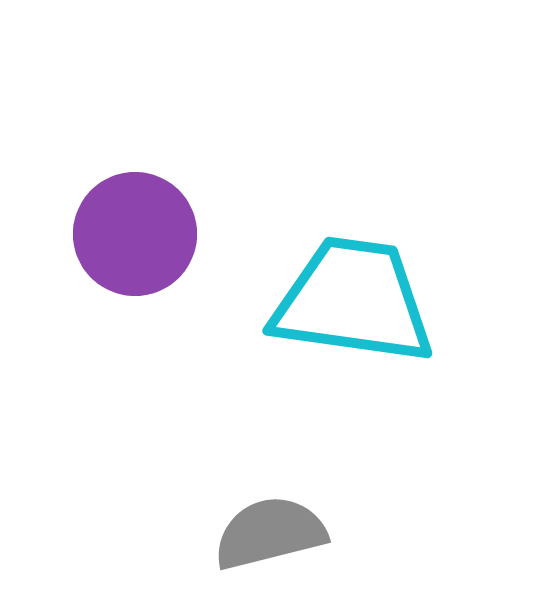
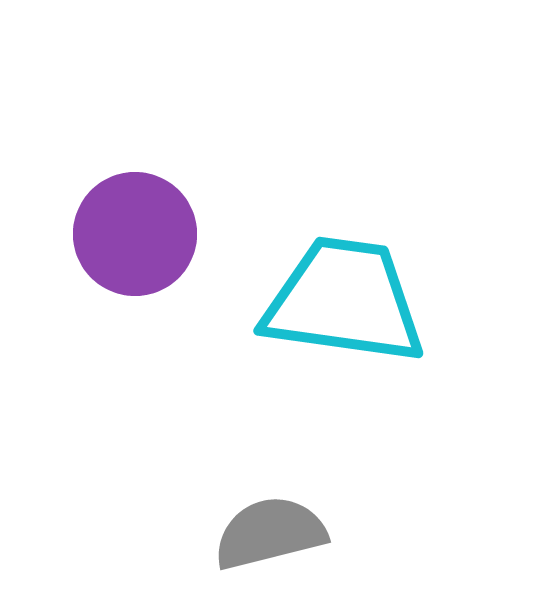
cyan trapezoid: moved 9 px left
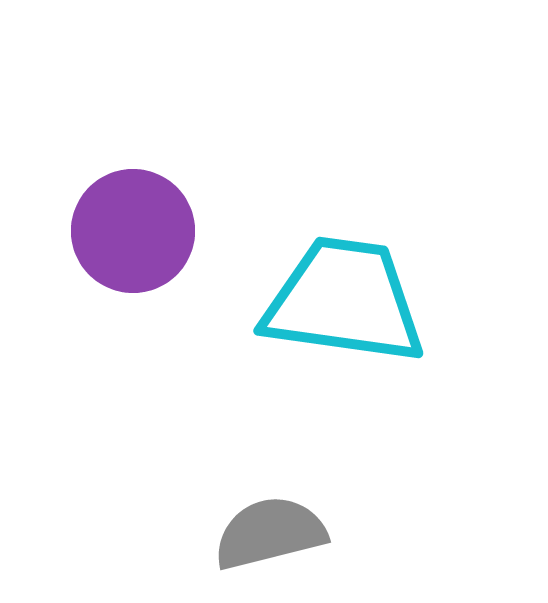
purple circle: moved 2 px left, 3 px up
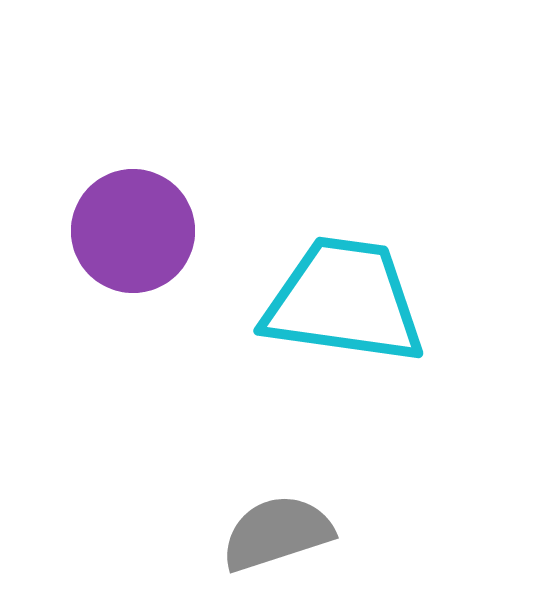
gray semicircle: moved 7 px right; rotated 4 degrees counterclockwise
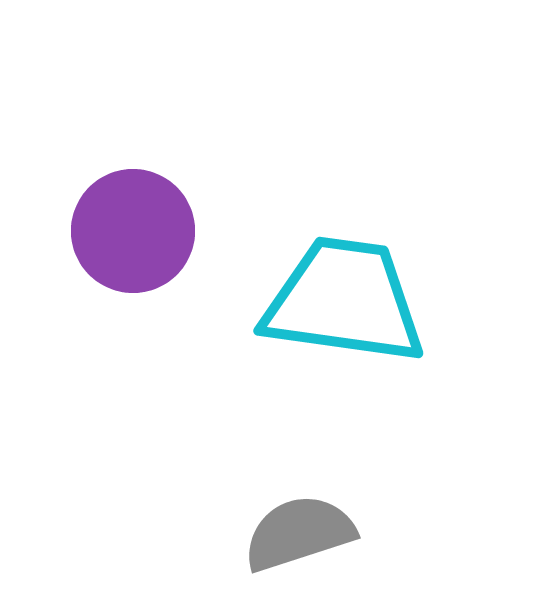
gray semicircle: moved 22 px right
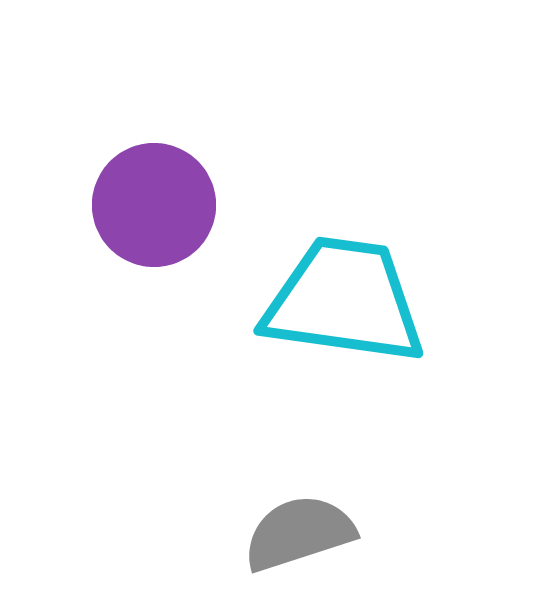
purple circle: moved 21 px right, 26 px up
